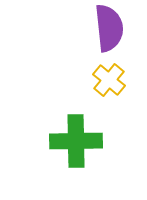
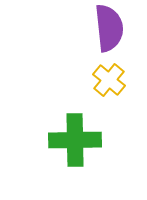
green cross: moved 1 px left, 1 px up
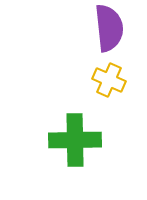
yellow cross: rotated 16 degrees counterclockwise
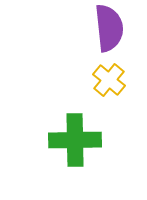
yellow cross: rotated 16 degrees clockwise
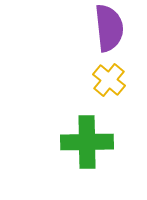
green cross: moved 12 px right, 2 px down
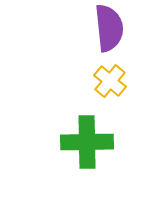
yellow cross: moved 1 px right, 1 px down
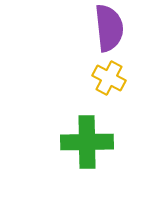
yellow cross: moved 1 px left, 3 px up; rotated 12 degrees counterclockwise
